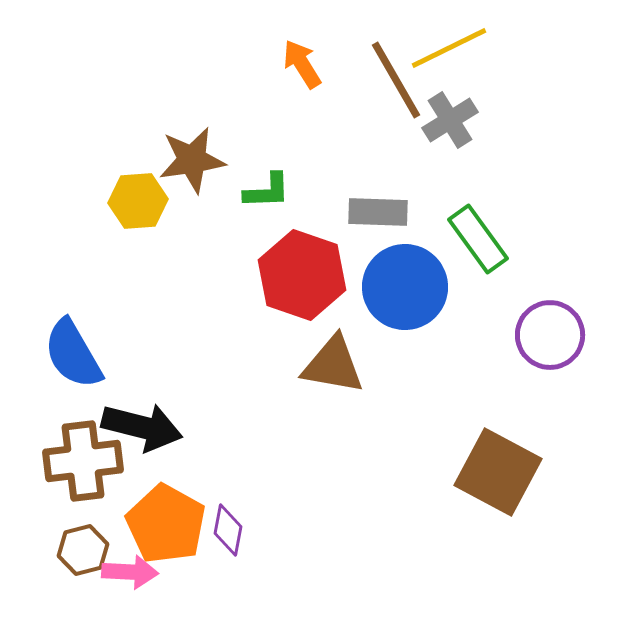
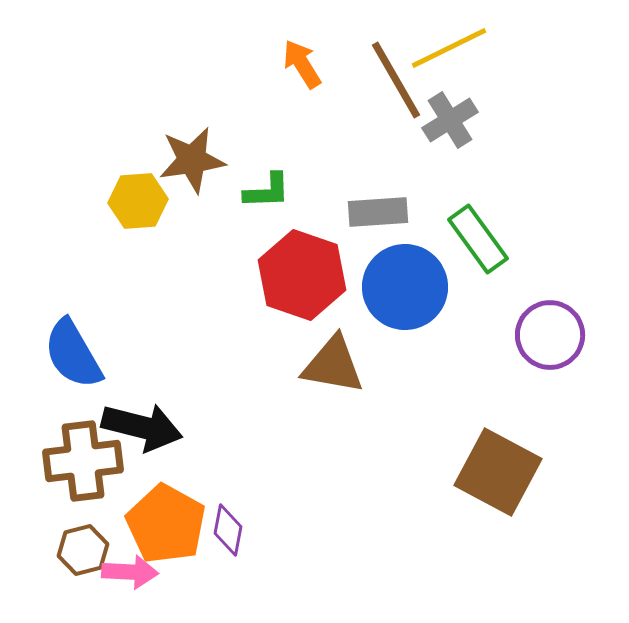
gray rectangle: rotated 6 degrees counterclockwise
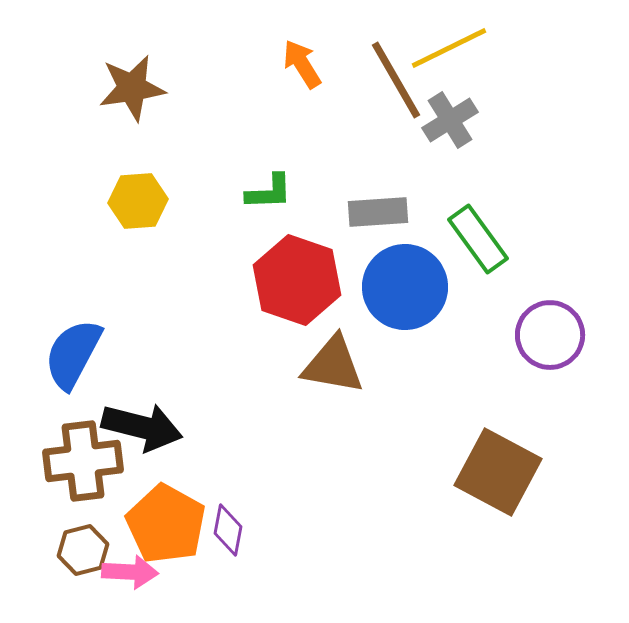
brown star: moved 60 px left, 72 px up
green L-shape: moved 2 px right, 1 px down
red hexagon: moved 5 px left, 5 px down
blue semicircle: rotated 58 degrees clockwise
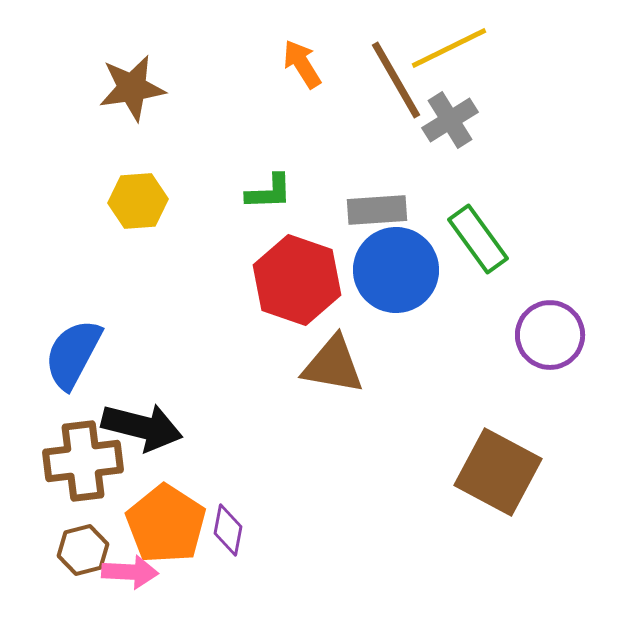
gray rectangle: moved 1 px left, 2 px up
blue circle: moved 9 px left, 17 px up
orange pentagon: rotated 4 degrees clockwise
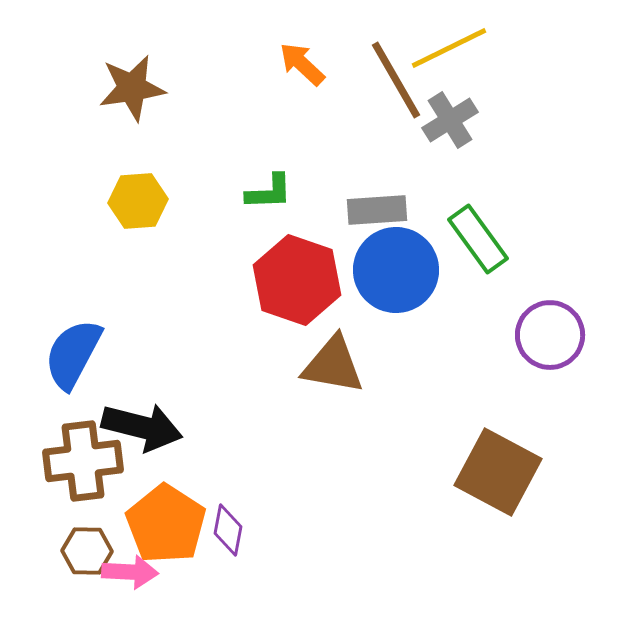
orange arrow: rotated 15 degrees counterclockwise
brown hexagon: moved 4 px right, 1 px down; rotated 15 degrees clockwise
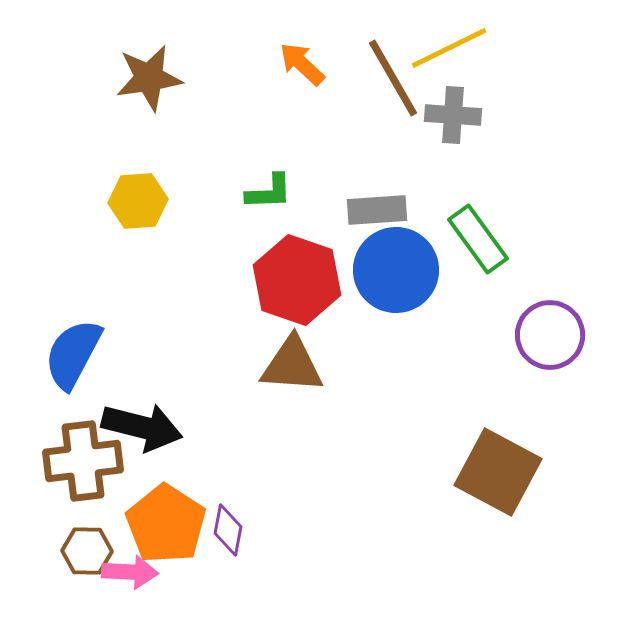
brown line: moved 3 px left, 2 px up
brown star: moved 17 px right, 10 px up
gray cross: moved 3 px right, 5 px up; rotated 36 degrees clockwise
brown triangle: moved 41 px left; rotated 6 degrees counterclockwise
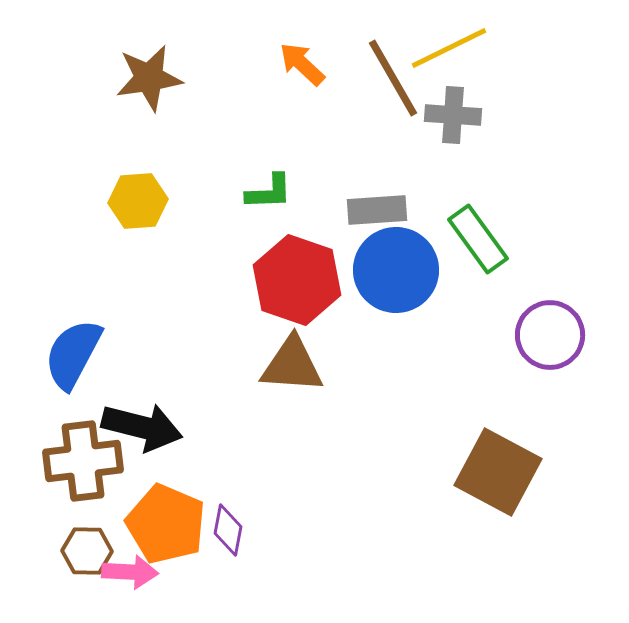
orange pentagon: rotated 10 degrees counterclockwise
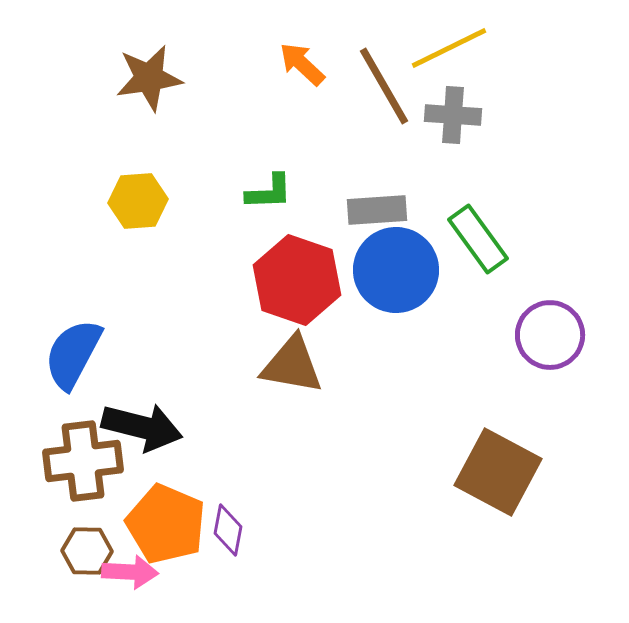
brown line: moved 9 px left, 8 px down
brown triangle: rotated 6 degrees clockwise
